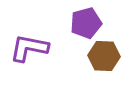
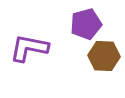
purple pentagon: moved 1 px down
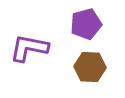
brown hexagon: moved 14 px left, 11 px down
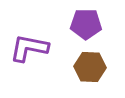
purple pentagon: rotated 16 degrees clockwise
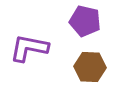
purple pentagon: moved 1 px left, 3 px up; rotated 12 degrees clockwise
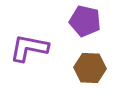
brown hexagon: moved 1 px down
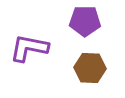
purple pentagon: rotated 12 degrees counterclockwise
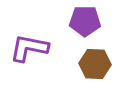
brown hexagon: moved 5 px right, 4 px up
